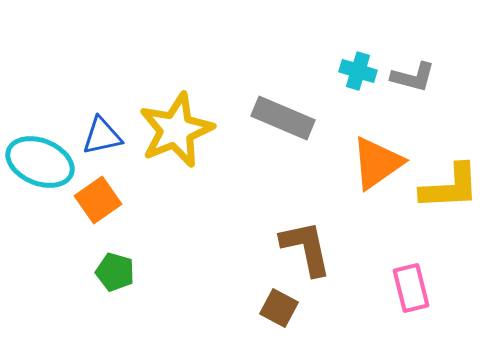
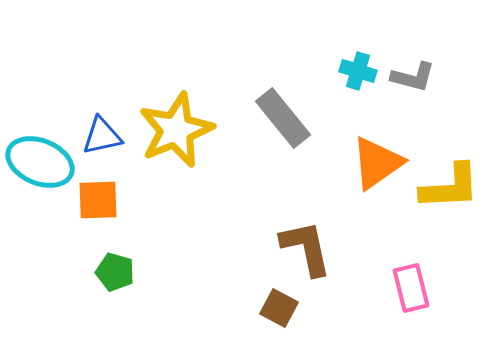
gray rectangle: rotated 28 degrees clockwise
orange square: rotated 33 degrees clockwise
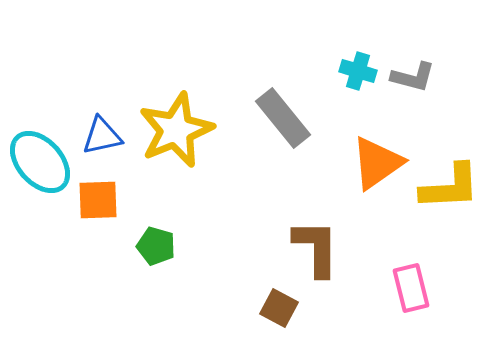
cyan ellipse: rotated 26 degrees clockwise
brown L-shape: moved 10 px right; rotated 12 degrees clockwise
green pentagon: moved 41 px right, 26 px up
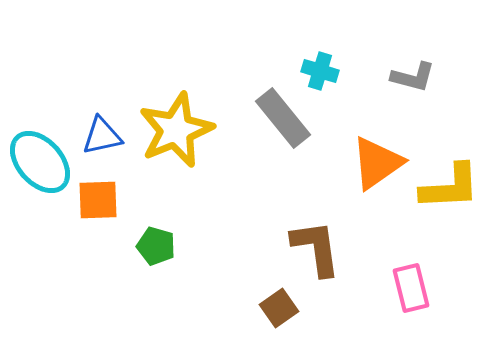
cyan cross: moved 38 px left
brown L-shape: rotated 8 degrees counterclockwise
brown square: rotated 27 degrees clockwise
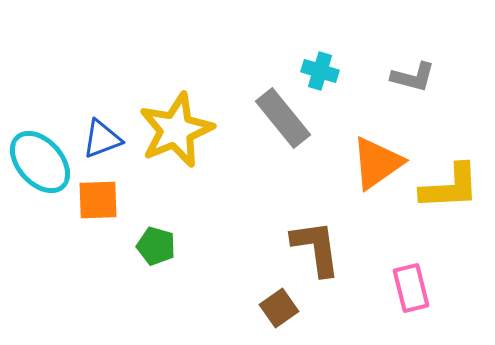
blue triangle: moved 3 px down; rotated 9 degrees counterclockwise
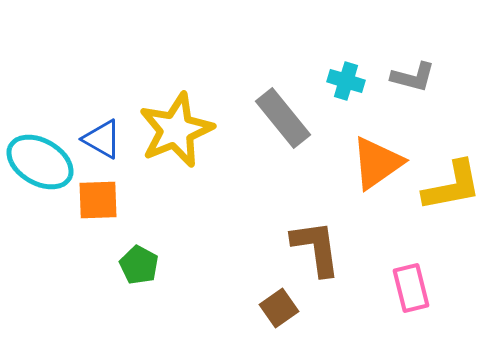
cyan cross: moved 26 px right, 10 px down
blue triangle: rotated 51 degrees clockwise
cyan ellipse: rotated 18 degrees counterclockwise
yellow L-shape: moved 2 px right, 1 px up; rotated 8 degrees counterclockwise
green pentagon: moved 17 px left, 19 px down; rotated 12 degrees clockwise
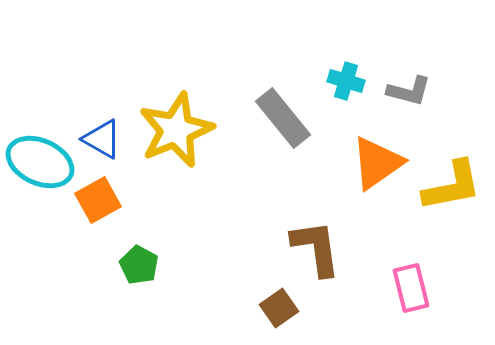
gray L-shape: moved 4 px left, 14 px down
cyan ellipse: rotated 6 degrees counterclockwise
orange square: rotated 27 degrees counterclockwise
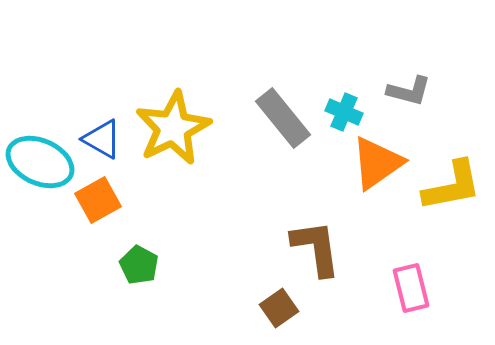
cyan cross: moved 2 px left, 31 px down; rotated 6 degrees clockwise
yellow star: moved 3 px left, 2 px up; rotated 4 degrees counterclockwise
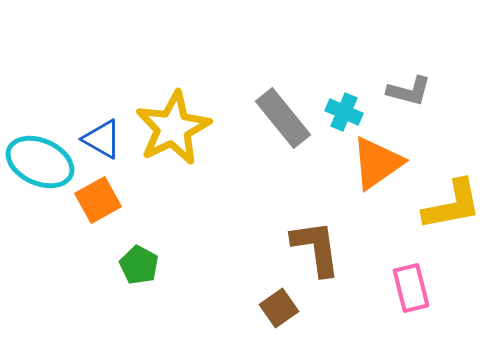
yellow L-shape: moved 19 px down
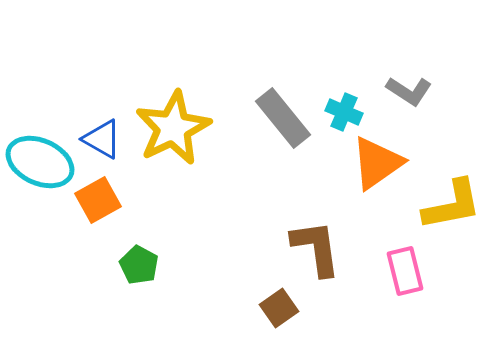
gray L-shape: rotated 18 degrees clockwise
pink rectangle: moved 6 px left, 17 px up
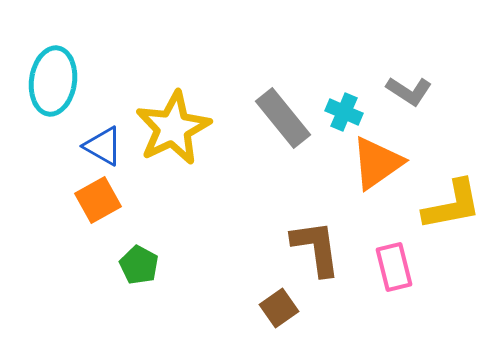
blue triangle: moved 1 px right, 7 px down
cyan ellipse: moved 13 px right, 81 px up; rotated 74 degrees clockwise
pink rectangle: moved 11 px left, 4 px up
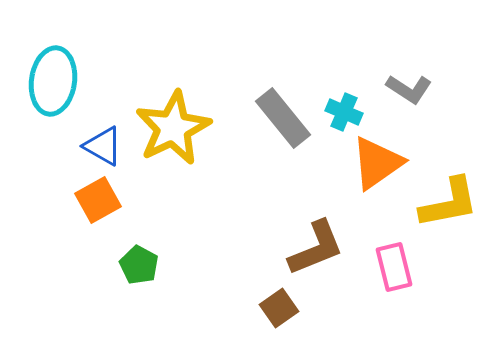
gray L-shape: moved 2 px up
yellow L-shape: moved 3 px left, 2 px up
brown L-shape: rotated 76 degrees clockwise
